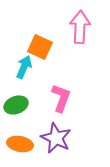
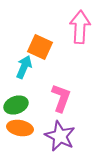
purple star: moved 4 px right, 2 px up
orange ellipse: moved 16 px up
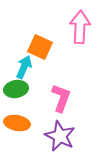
green ellipse: moved 16 px up; rotated 10 degrees clockwise
orange ellipse: moved 3 px left, 5 px up
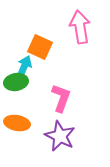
pink arrow: rotated 12 degrees counterclockwise
green ellipse: moved 7 px up
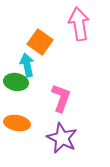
pink arrow: moved 1 px left, 3 px up
orange square: moved 5 px up; rotated 10 degrees clockwise
cyan arrow: moved 3 px right, 2 px up; rotated 35 degrees counterclockwise
green ellipse: rotated 20 degrees clockwise
purple star: moved 2 px right, 2 px down
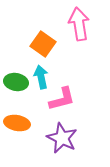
orange square: moved 3 px right, 2 px down
cyan arrow: moved 14 px right, 12 px down
pink L-shape: moved 1 px right, 1 px down; rotated 56 degrees clockwise
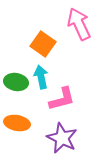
pink arrow: rotated 16 degrees counterclockwise
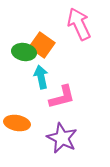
orange square: moved 1 px left, 1 px down
green ellipse: moved 8 px right, 30 px up
pink L-shape: moved 2 px up
